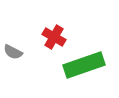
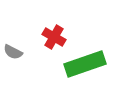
green rectangle: moved 1 px right, 1 px up
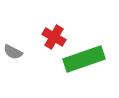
green rectangle: moved 1 px left, 5 px up
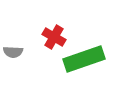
gray semicircle: rotated 24 degrees counterclockwise
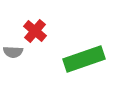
red cross: moved 19 px left, 6 px up; rotated 10 degrees clockwise
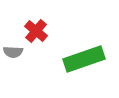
red cross: moved 1 px right
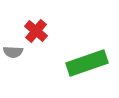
green rectangle: moved 3 px right, 4 px down
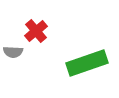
red cross: rotated 10 degrees clockwise
